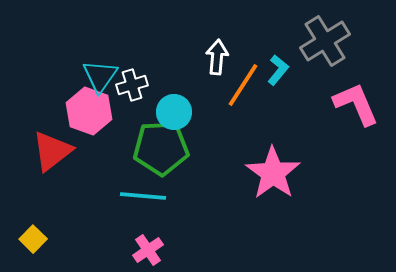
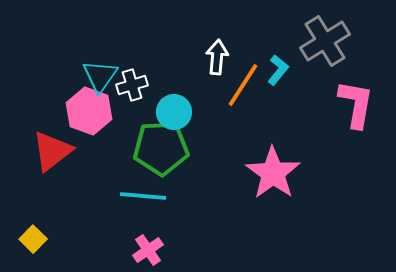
pink L-shape: rotated 33 degrees clockwise
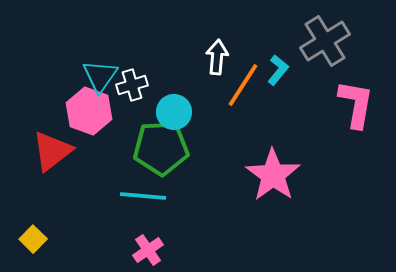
pink star: moved 2 px down
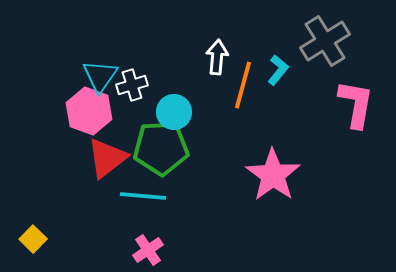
orange line: rotated 18 degrees counterclockwise
red triangle: moved 55 px right, 7 px down
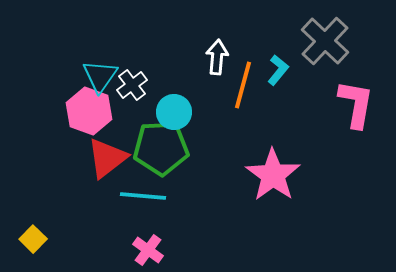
gray cross: rotated 15 degrees counterclockwise
white cross: rotated 20 degrees counterclockwise
pink cross: rotated 20 degrees counterclockwise
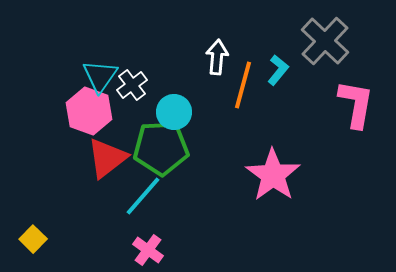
cyan line: rotated 54 degrees counterclockwise
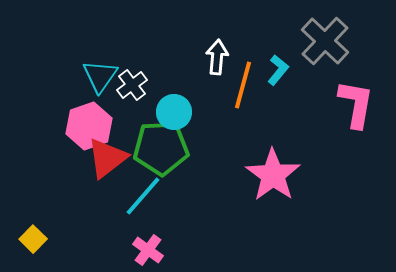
pink hexagon: moved 15 px down; rotated 21 degrees clockwise
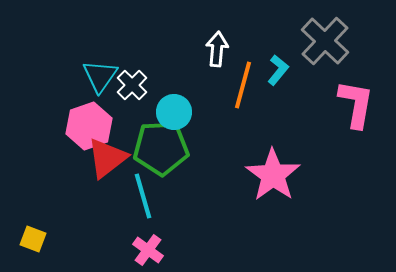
white arrow: moved 8 px up
white cross: rotated 8 degrees counterclockwise
cyan line: rotated 57 degrees counterclockwise
yellow square: rotated 24 degrees counterclockwise
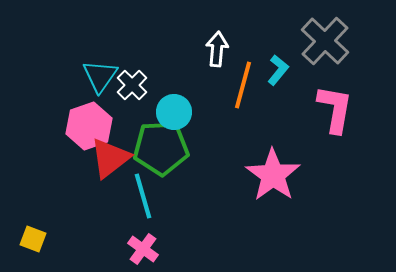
pink L-shape: moved 21 px left, 5 px down
red triangle: moved 3 px right
pink cross: moved 5 px left, 1 px up
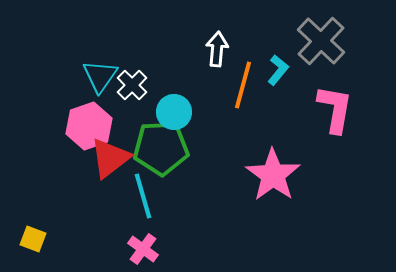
gray cross: moved 4 px left
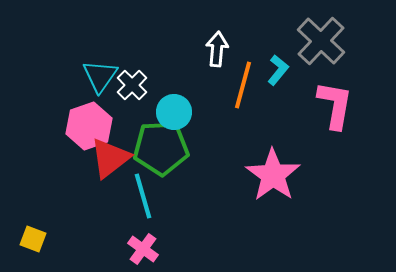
pink L-shape: moved 4 px up
